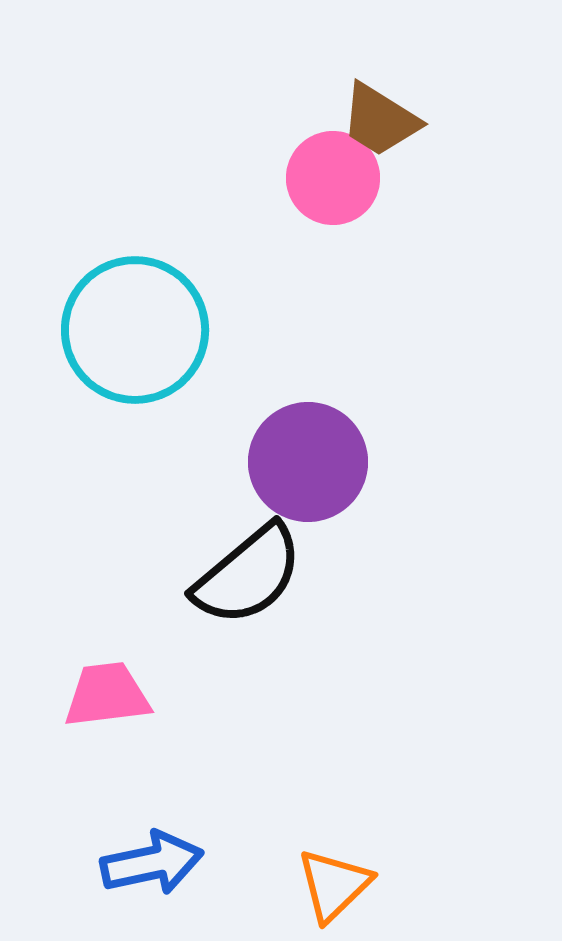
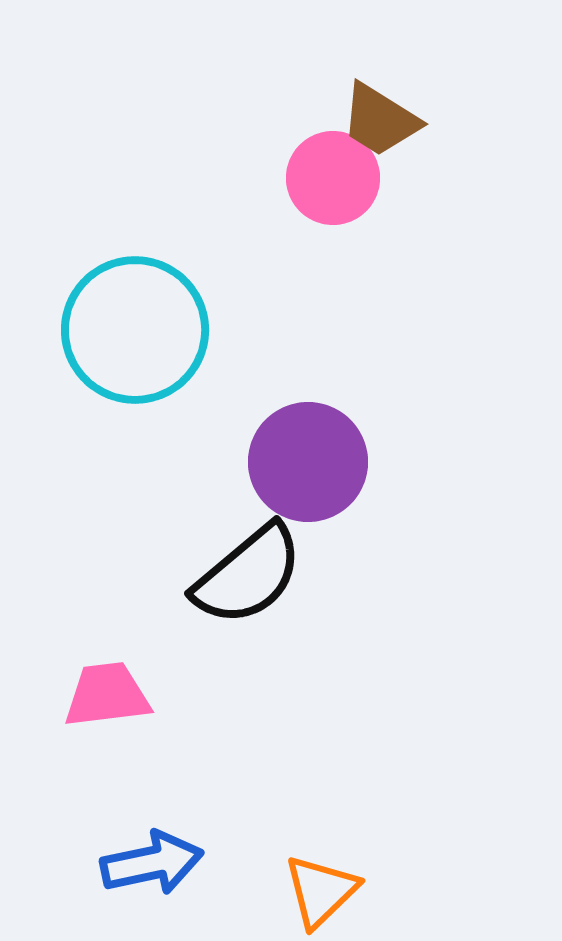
orange triangle: moved 13 px left, 6 px down
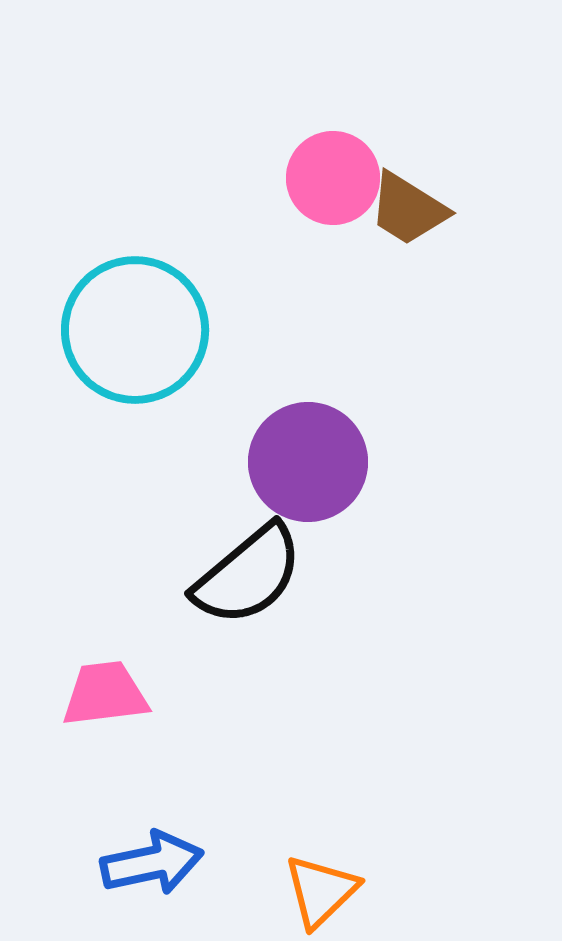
brown trapezoid: moved 28 px right, 89 px down
pink trapezoid: moved 2 px left, 1 px up
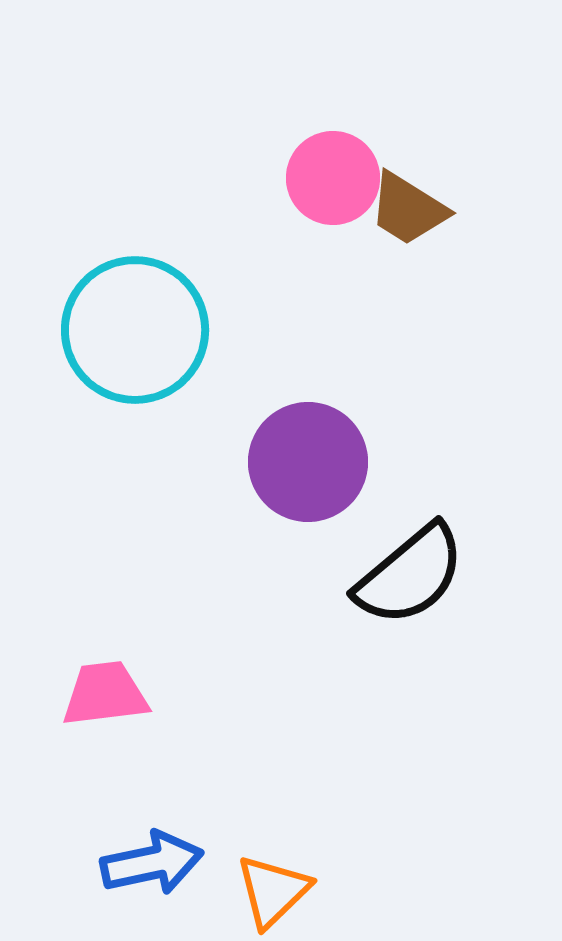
black semicircle: moved 162 px right
orange triangle: moved 48 px left
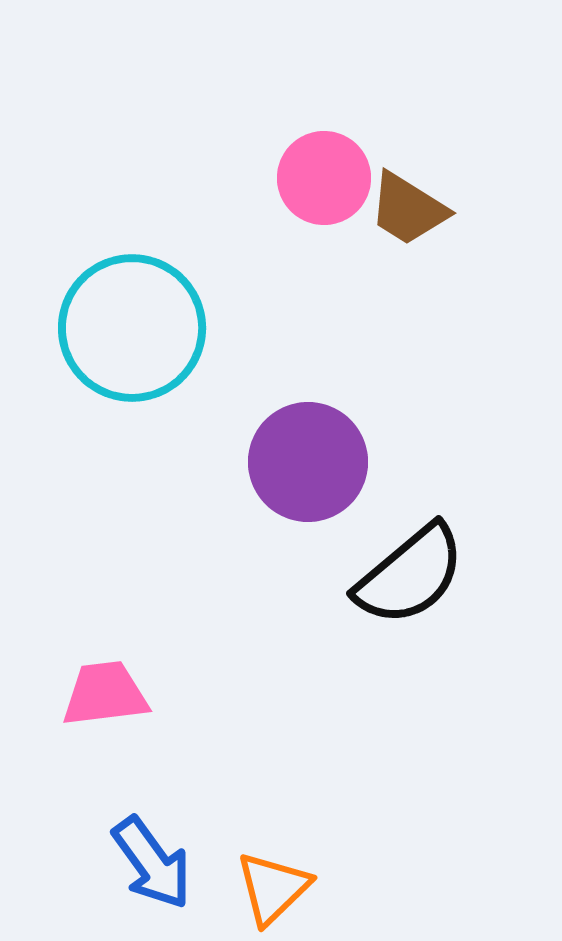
pink circle: moved 9 px left
cyan circle: moved 3 px left, 2 px up
blue arrow: rotated 66 degrees clockwise
orange triangle: moved 3 px up
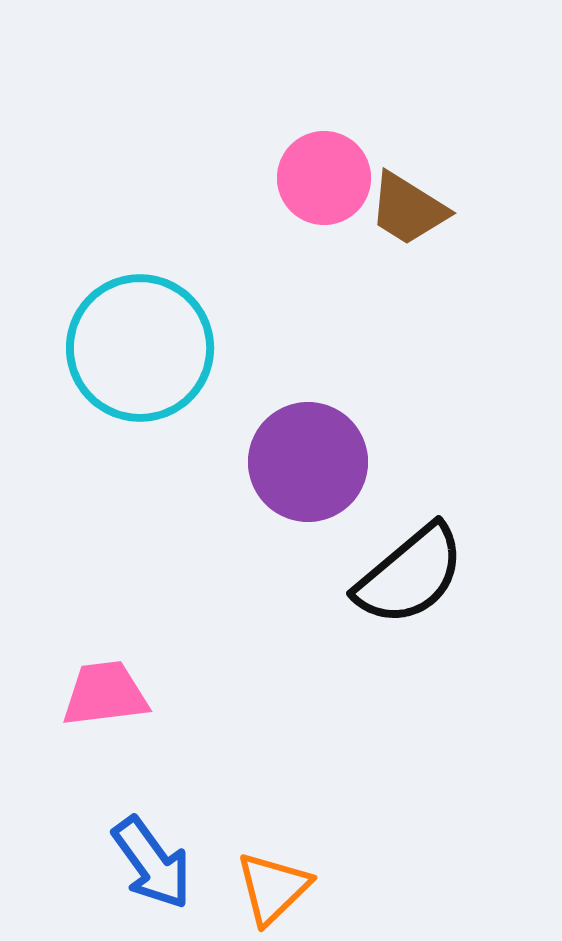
cyan circle: moved 8 px right, 20 px down
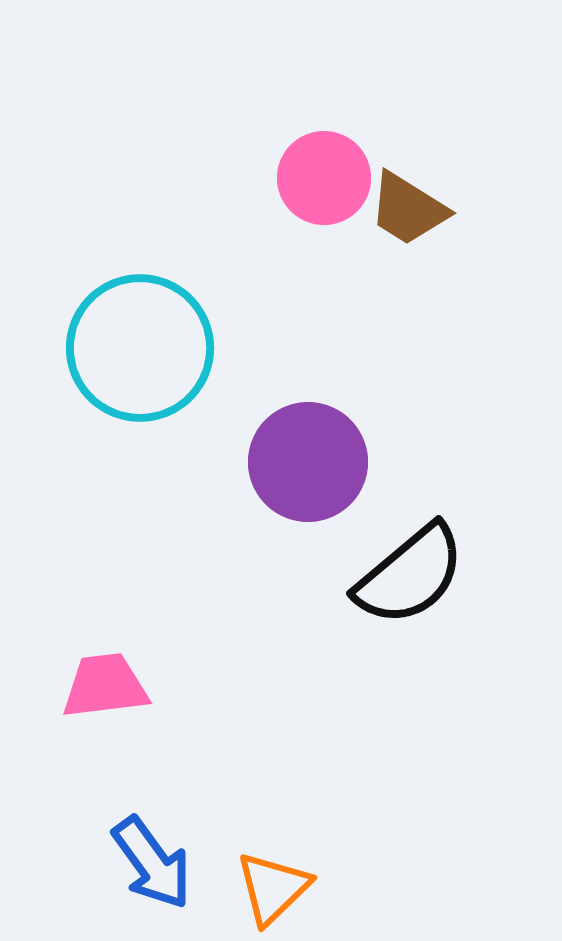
pink trapezoid: moved 8 px up
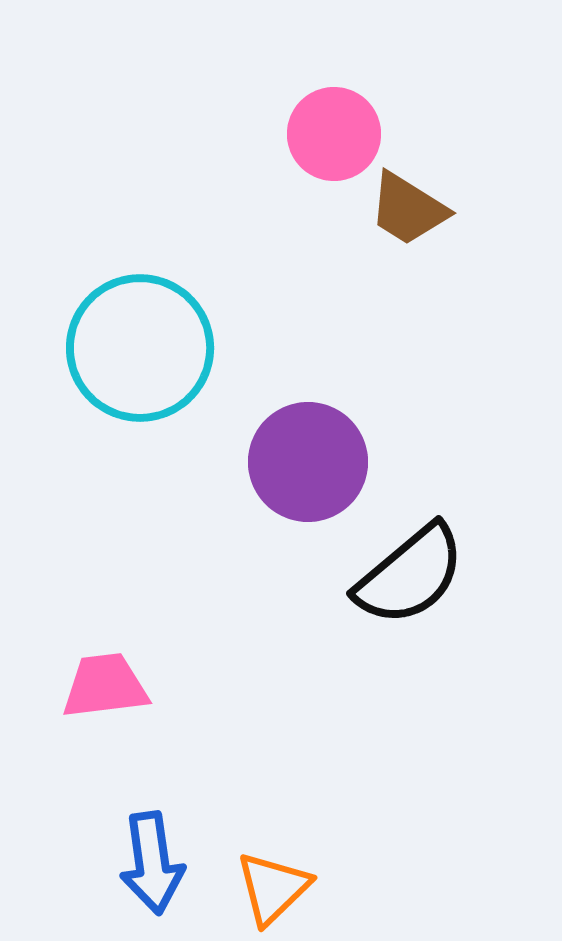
pink circle: moved 10 px right, 44 px up
blue arrow: rotated 28 degrees clockwise
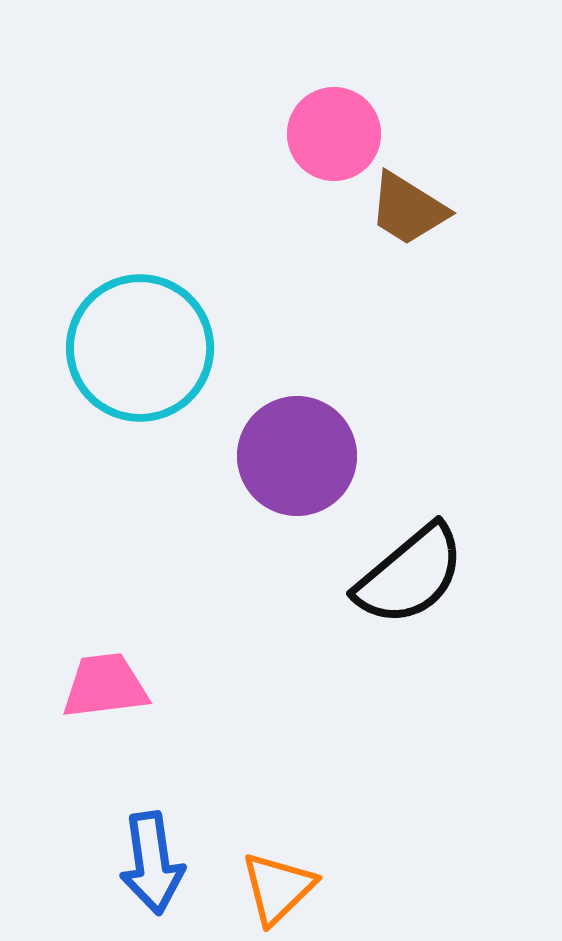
purple circle: moved 11 px left, 6 px up
orange triangle: moved 5 px right
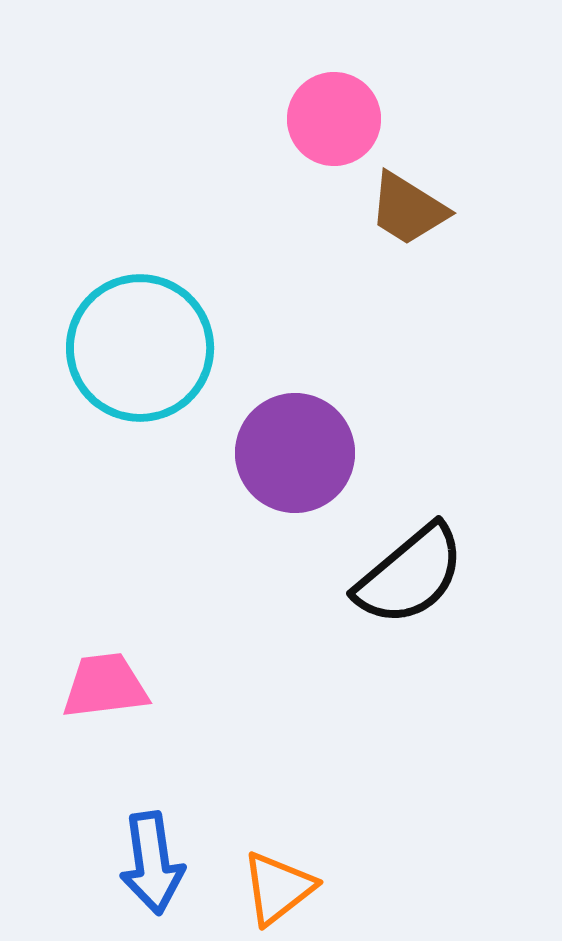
pink circle: moved 15 px up
purple circle: moved 2 px left, 3 px up
orange triangle: rotated 6 degrees clockwise
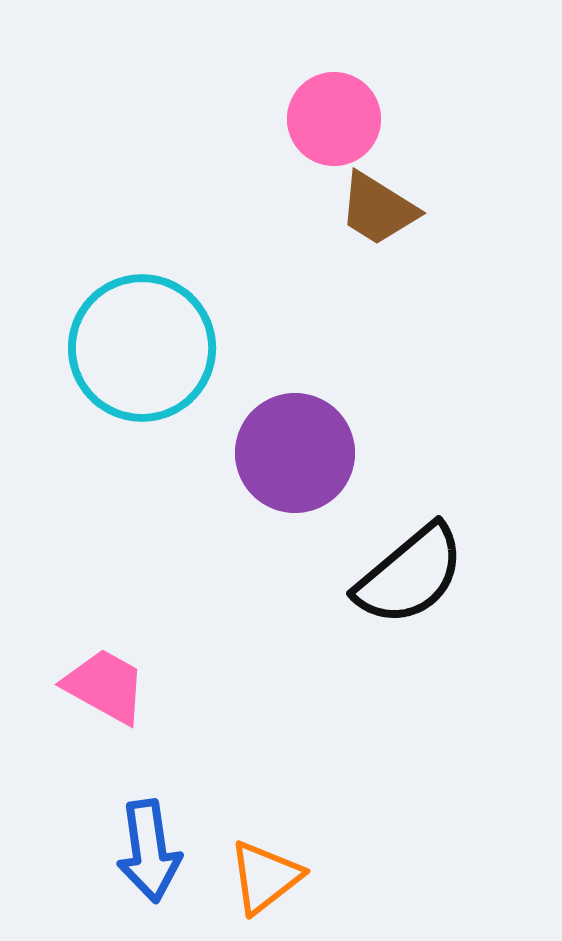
brown trapezoid: moved 30 px left
cyan circle: moved 2 px right
pink trapezoid: rotated 36 degrees clockwise
blue arrow: moved 3 px left, 12 px up
orange triangle: moved 13 px left, 11 px up
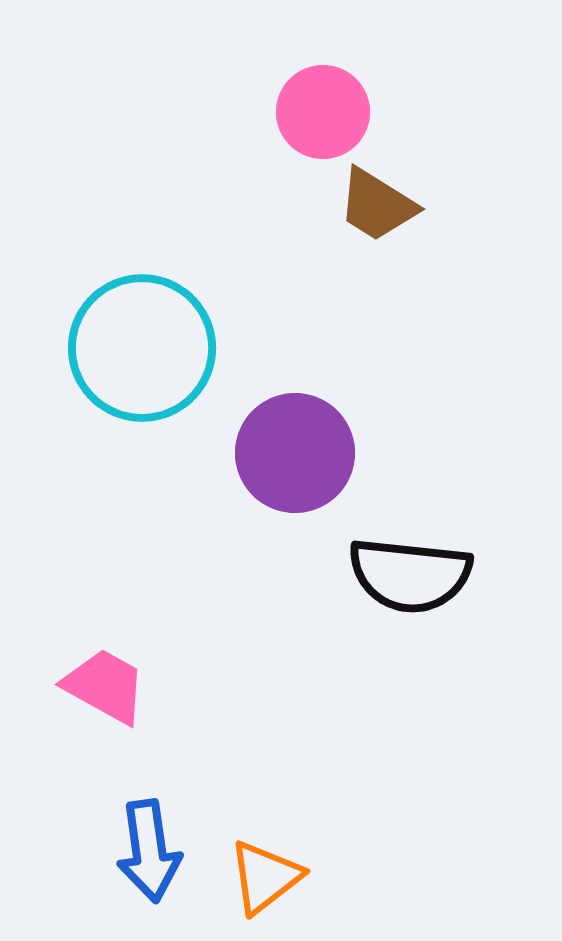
pink circle: moved 11 px left, 7 px up
brown trapezoid: moved 1 px left, 4 px up
black semicircle: rotated 46 degrees clockwise
